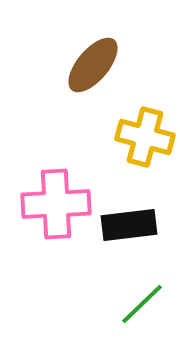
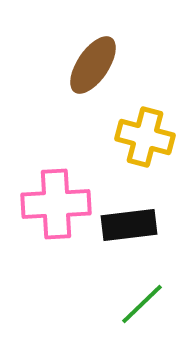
brown ellipse: rotated 6 degrees counterclockwise
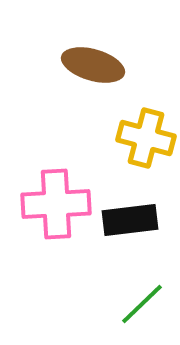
brown ellipse: rotated 72 degrees clockwise
yellow cross: moved 1 px right, 1 px down
black rectangle: moved 1 px right, 5 px up
